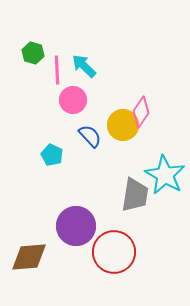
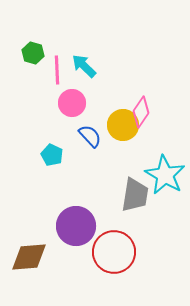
pink circle: moved 1 px left, 3 px down
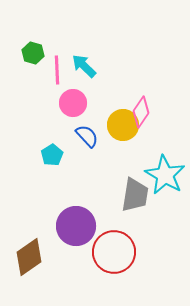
pink circle: moved 1 px right
blue semicircle: moved 3 px left
cyan pentagon: rotated 15 degrees clockwise
brown diamond: rotated 30 degrees counterclockwise
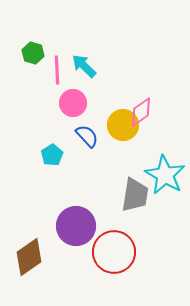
pink diamond: rotated 20 degrees clockwise
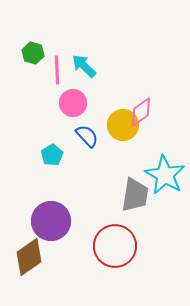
purple circle: moved 25 px left, 5 px up
red circle: moved 1 px right, 6 px up
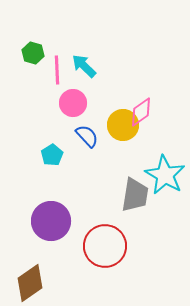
red circle: moved 10 px left
brown diamond: moved 1 px right, 26 px down
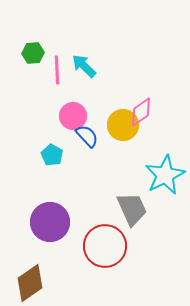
green hexagon: rotated 20 degrees counterclockwise
pink circle: moved 13 px down
cyan pentagon: rotated 10 degrees counterclockwise
cyan star: rotated 15 degrees clockwise
gray trapezoid: moved 3 px left, 14 px down; rotated 33 degrees counterclockwise
purple circle: moved 1 px left, 1 px down
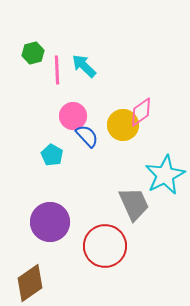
green hexagon: rotated 10 degrees counterclockwise
gray trapezoid: moved 2 px right, 5 px up
